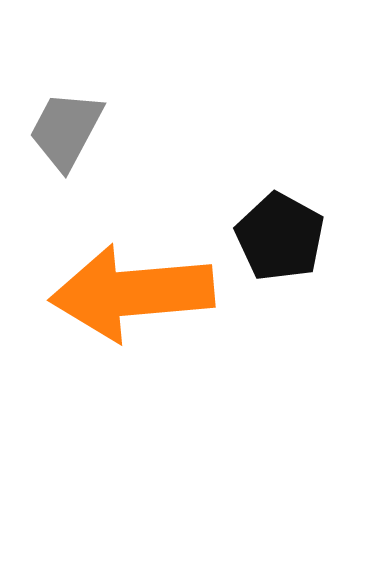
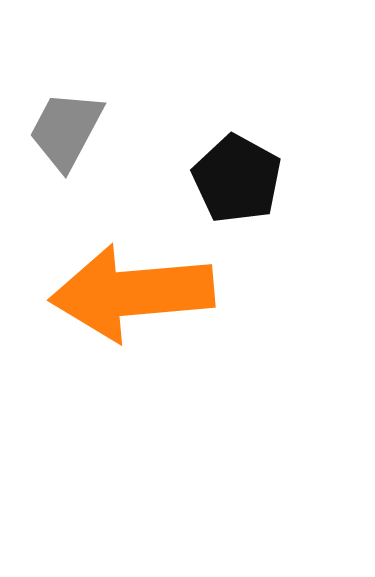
black pentagon: moved 43 px left, 58 px up
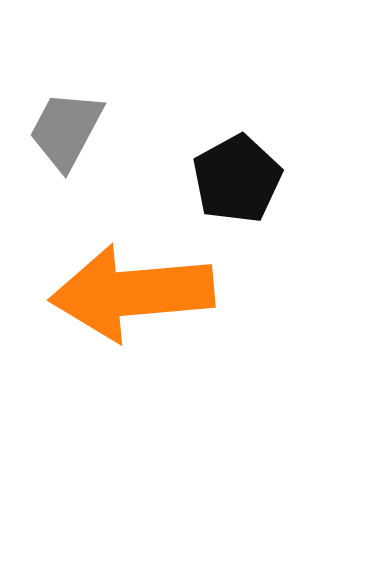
black pentagon: rotated 14 degrees clockwise
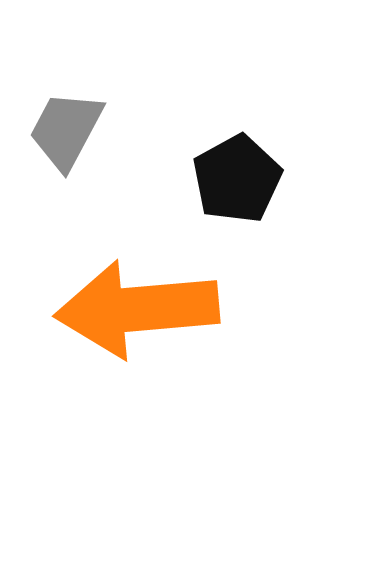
orange arrow: moved 5 px right, 16 px down
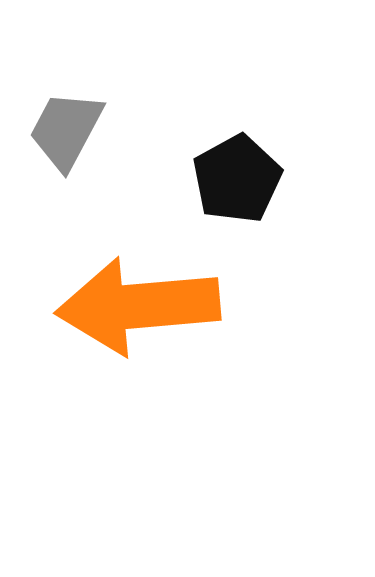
orange arrow: moved 1 px right, 3 px up
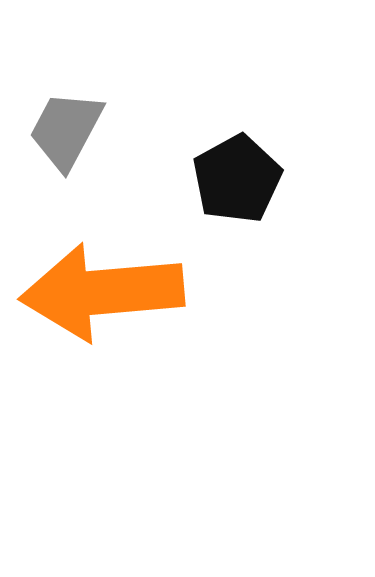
orange arrow: moved 36 px left, 14 px up
